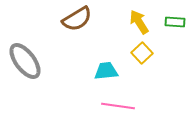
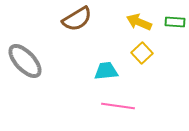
yellow arrow: rotated 35 degrees counterclockwise
gray ellipse: rotated 6 degrees counterclockwise
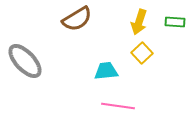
yellow arrow: rotated 95 degrees counterclockwise
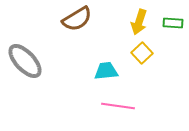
green rectangle: moved 2 px left, 1 px down
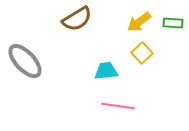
yellow arrow: rotated 35 degrees clockwise
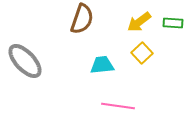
brown semicircle: moved 5 px right; rotated 40 degrees counterclockwise
cyan trapezoid: moved 4 px left, 6 px up
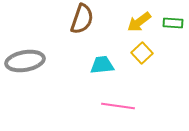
gray ellipse: rotated 57 degrees counterclockwise
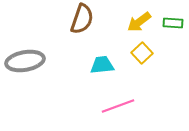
pink line: rotated 28 degrees counterclockwise
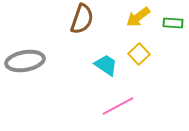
yellow arrow: moved 1 px left, 5 px up
yellow square: moved 3 px left, 1 px down
cyan trapezoid: moved 4 px right; rotated 40 degrees clockwise
pink line: rotated 8 degrees counterclockwise
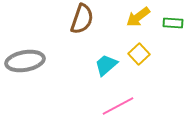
cyan trapezoid: rotated 75 degrees counterclockwise
